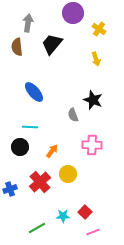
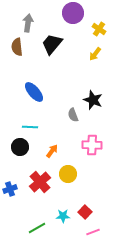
yellow arrow: moved 1 px left, 5 px up; rotated 56 degrees clockwise
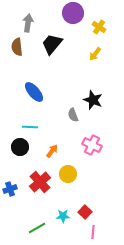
yellow cross: moved 2 px up
pink cross: rotated 24 degrees clockwise
pink line: rotated 64 degrees counterclockwise
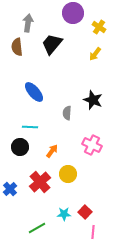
gray semicircle: moved 6 px left, 2 px up; rotated 24 degrees clockwise
blue cross: rotated 24 degrees counterclockwise
cyan star: moved 1 px right, 2 px up
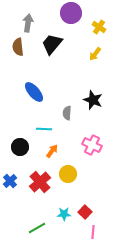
purple circle: moved 2 px left
brown semicircle: moved 1 px right
cyan line: moved 14 px right, 2 px down
blue cross: moved 8 px up
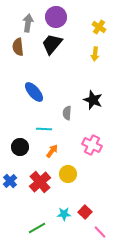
purple circle: moved 15 px left, 4 px down
yellow arrow: rotated 32 degrees counterclockwise
pink line: moved 7 px right; rotated 48 degrees counterclockwise
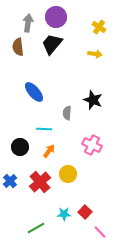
yellow arrow: rotated 88 degrees counterclockwise
orange arrow: moved 3 px left
green line: moved 1 px left
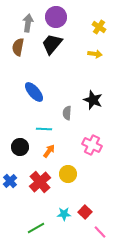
brown semicircle: rotated 18 degrees clockwise
